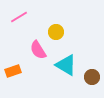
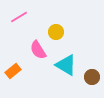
orange rectangle: rotated 21 degrees counterclockwise
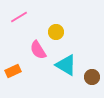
orange rectangle: rotated 14 degrees clockwise
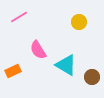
yellow circle: moved 23 px right, 10 px up
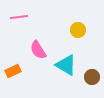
pink line: rotated 24 degrees clockwise
yellow circle: moved 1 px left, 8 px down
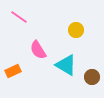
pink line: rotated 42 degrees clockwise
yellow circle: moved 2 px left
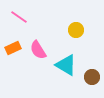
orange rectangle: moved 23 px up
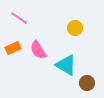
pink line: moved 1 px down
yellow circle: moved 1 px left, 2 px up
brown circle: moved 5 px left, 6 px down
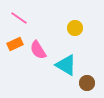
orange rectangle: moved 2 px right, 4 px up
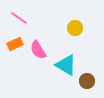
brown circle: moved 2 px up
